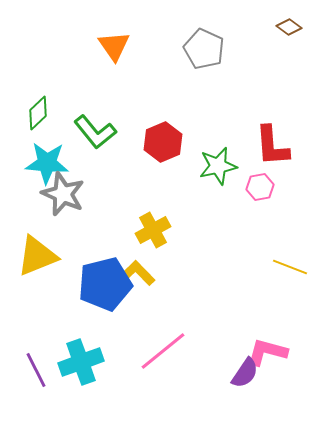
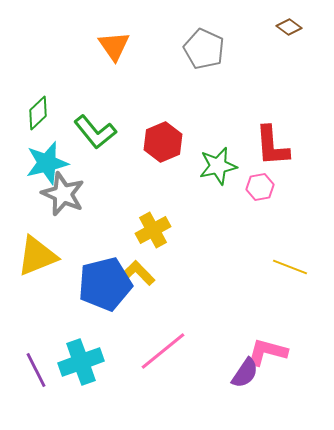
cyan star: rotated 18 degrees counterclockwise
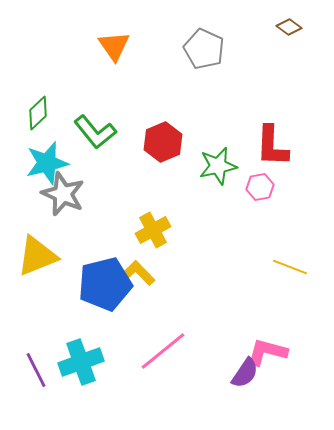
red L-shape: rotated 6 degrees clockwise
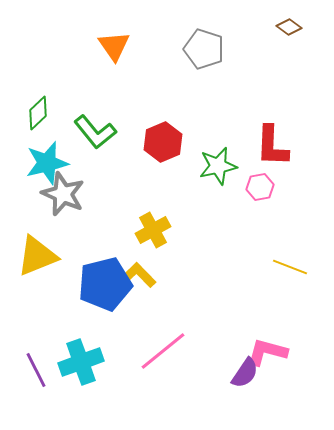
gray pentagon: rotated 6 degrees counterclockwise
yellow L-shape: moved 1 px right, 2 px down
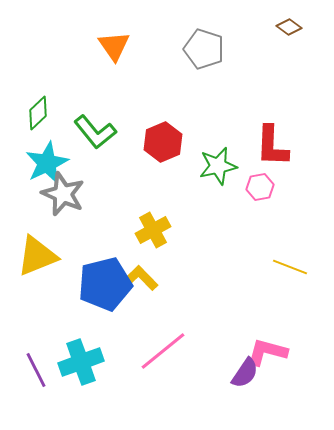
cyan star: rotated 12 degrees counterclockwise
yellow L-shape: moved 2 px right, 3 px down
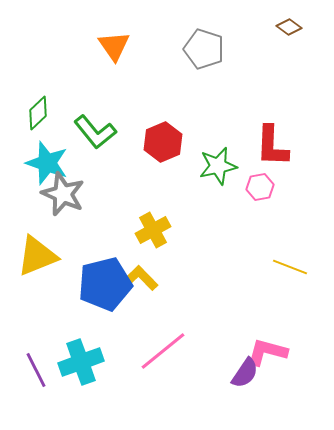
cyan star: rotated 27 degrees counterclockwise
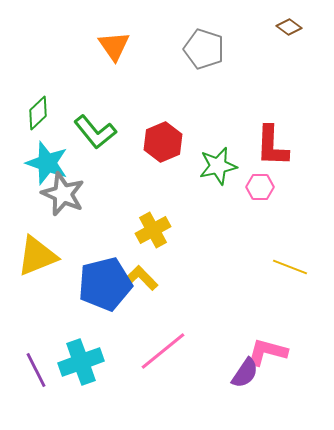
pink hexagon: rotated 12 degrees clockwise
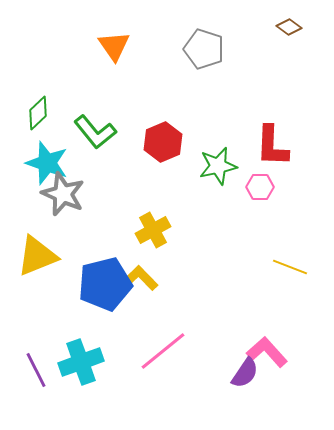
pink L-shape: rotated 33 degrees clockwise
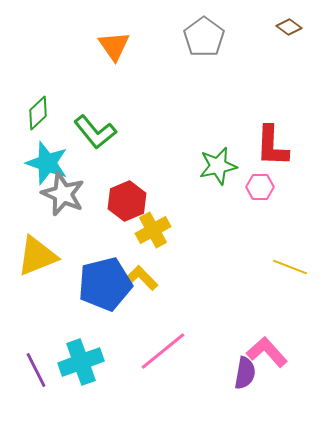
gray pentagon: moved 12 px up; rotated 18 degrees clockwise
red hexagon: moved 36 px left, 59 px down
purple semicircle: rotated 24 degrees counterclockwise
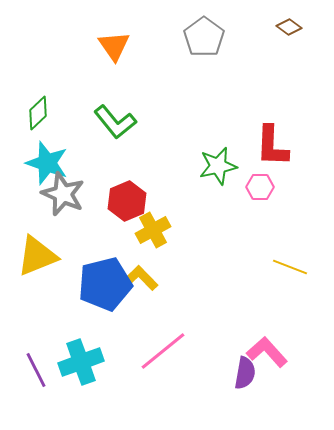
green L-shape: moved 20 px right, 10 px up
